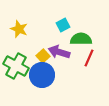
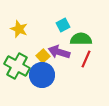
red line: moved 3 px left, 1 px down
green cross: moved 1 px right
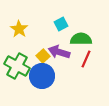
cyan square: moved 2 px left, 1 px up
yellow star: rotated 12 degrees clockwise
blue circle: moved 1 px down
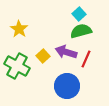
cyan square: moved 18 px right, 10 px up; rotated 16 degrees counterclockwise
green semicircle: moved 8 px up; rotated 15 degrees counterclockwise
purple arrow: moved 7 px right
blue circle: moved 25 px right, 10 px down
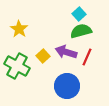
red line: moved 1 px right, 2 px up
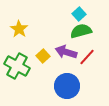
red line: rotated 18 degrees clockwise
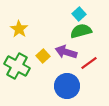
red line: moved 2 px right, 6 px down; rotated 12 degrees clockwise
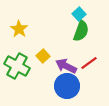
green semicircle: rotated 125 degrees clockwise
purple arrow: moved 14 px down; rotated 10 degrees clockwise
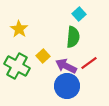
green semicircle: moved 8 px left, 6 px down; rotated 15 degrees counterclockwise
